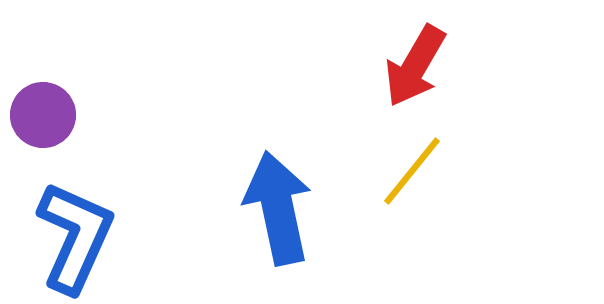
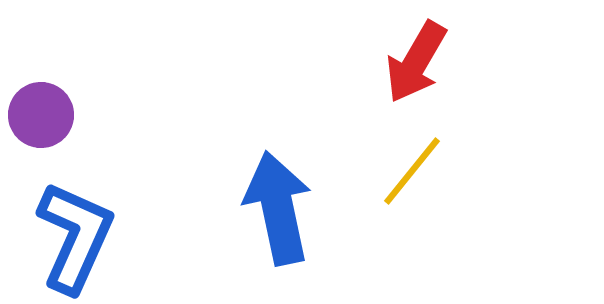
red arrow: moved 1 px right, 4 px up
purple circle: moved 2 px left
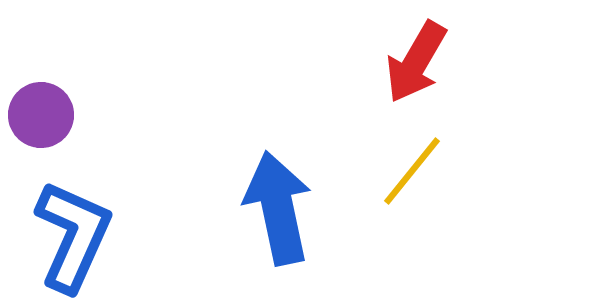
blue L-shape: moved 2 px left, 1 px up
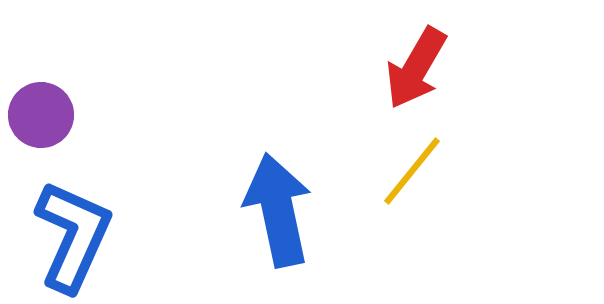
red arrow: moved 6 px down
blue arrow: moved 2 px down
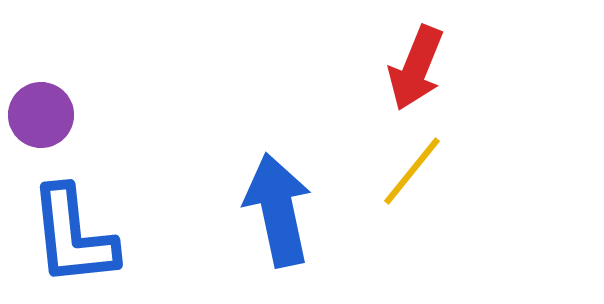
red arrow: rotated 8 degrees counterclockwise
blue L-shape: rotated 150 degrees clockwise
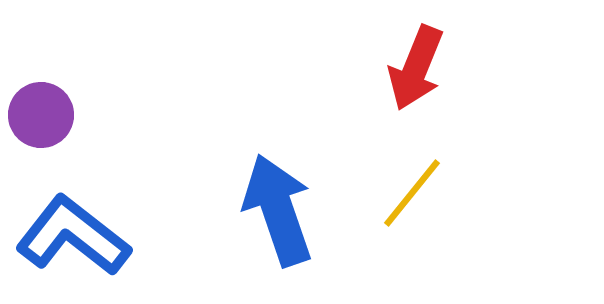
yellow line: moved 22 px down
blue arrow: rotated 7 degrees counterclockwise
blue L-shape: rotated 134 degrees clockwise
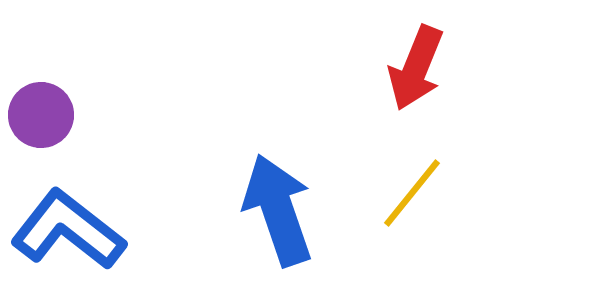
blue L-shape: moved 5 px left, 6 px up
